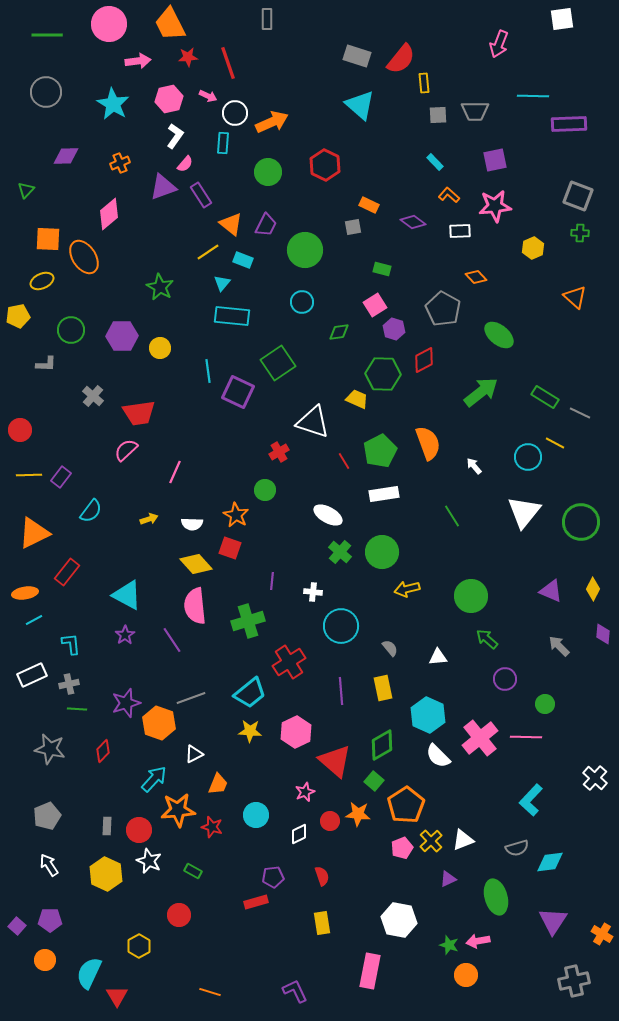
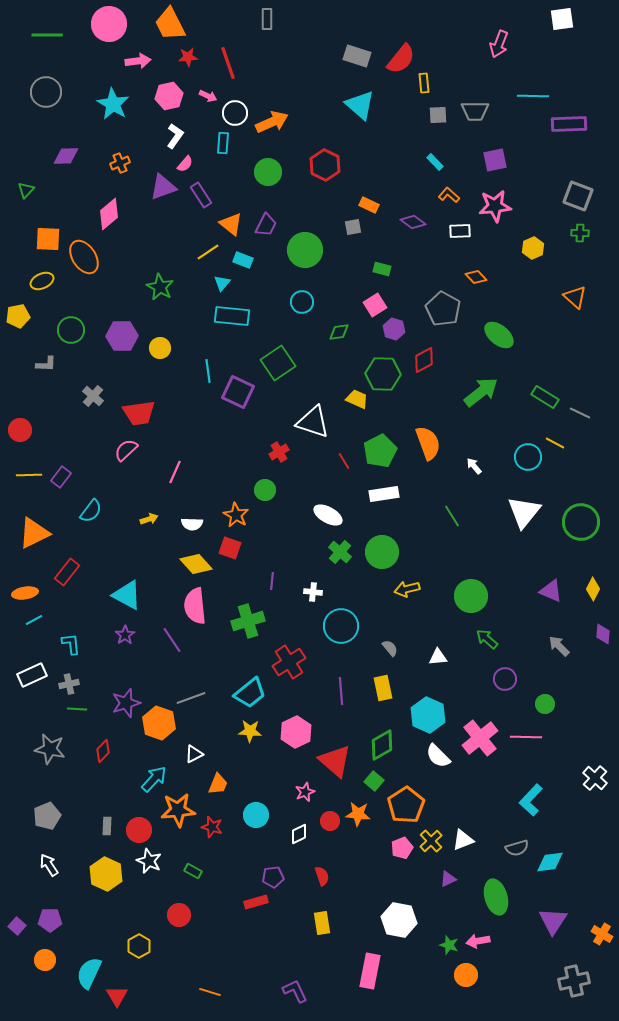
pink hexagon at (169, 99): moved 3 px up
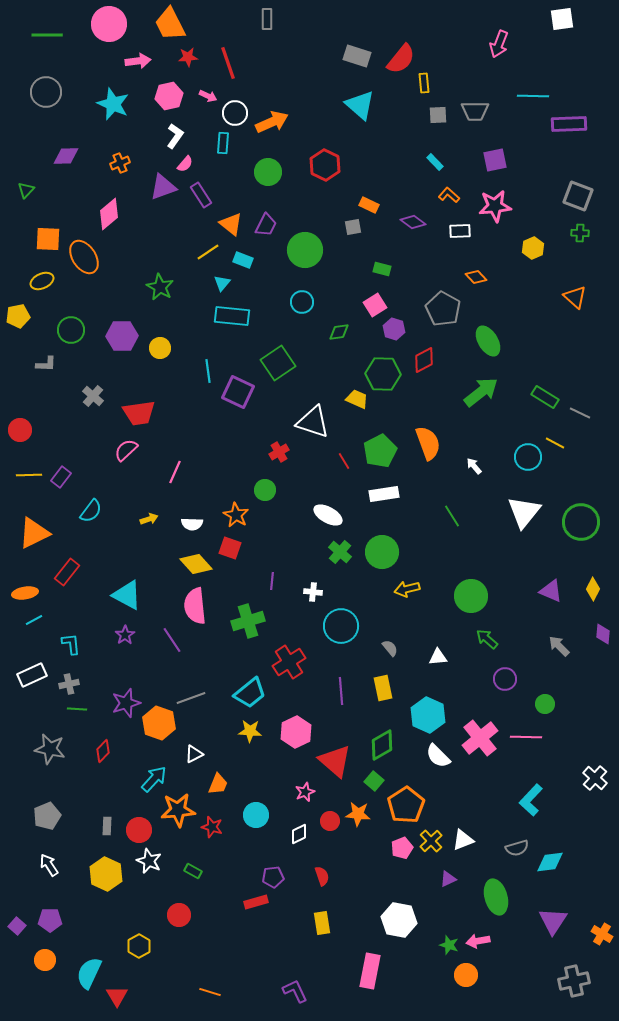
cyan star at (113, 104): rotated 8 degrees counterclockwise
green ellipse at (499, 335): moved 11 px left, 6 px down; rotated 20 degrees clockwise
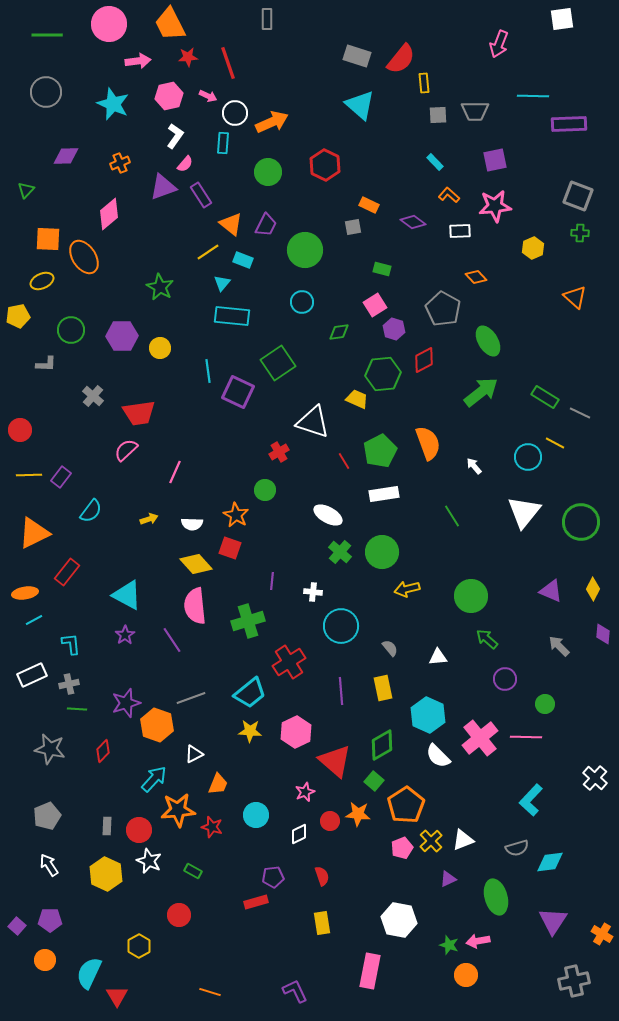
green hexagon at (383, 374): rotated 8 degrees counterclockwise
orange hexagon at (159, 723): moved 2 px left, 2 px down
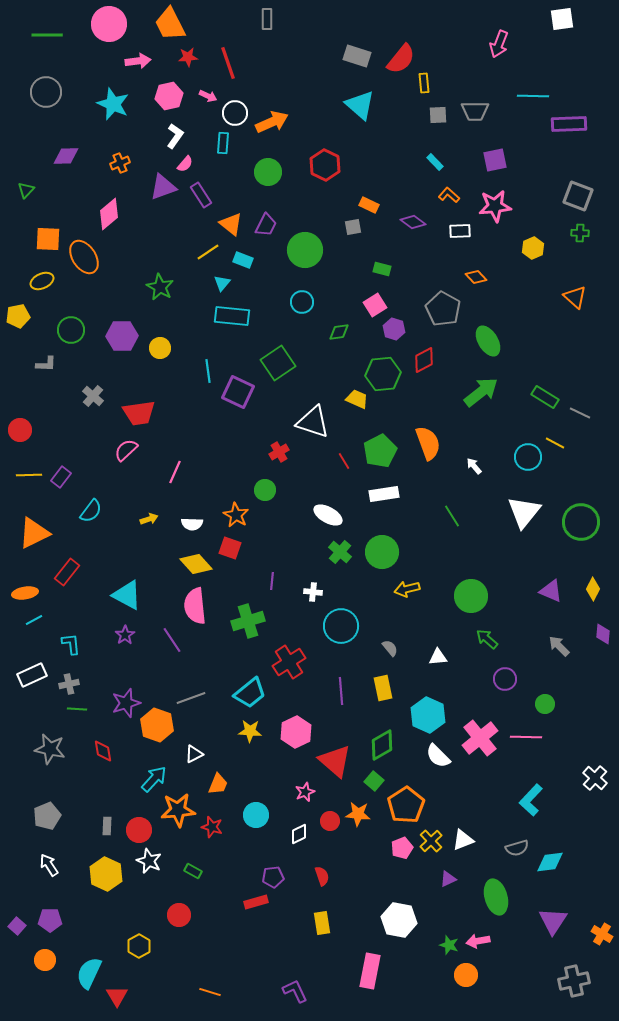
red diamond at (103, 751): rotated 55 degrees counterclockwise
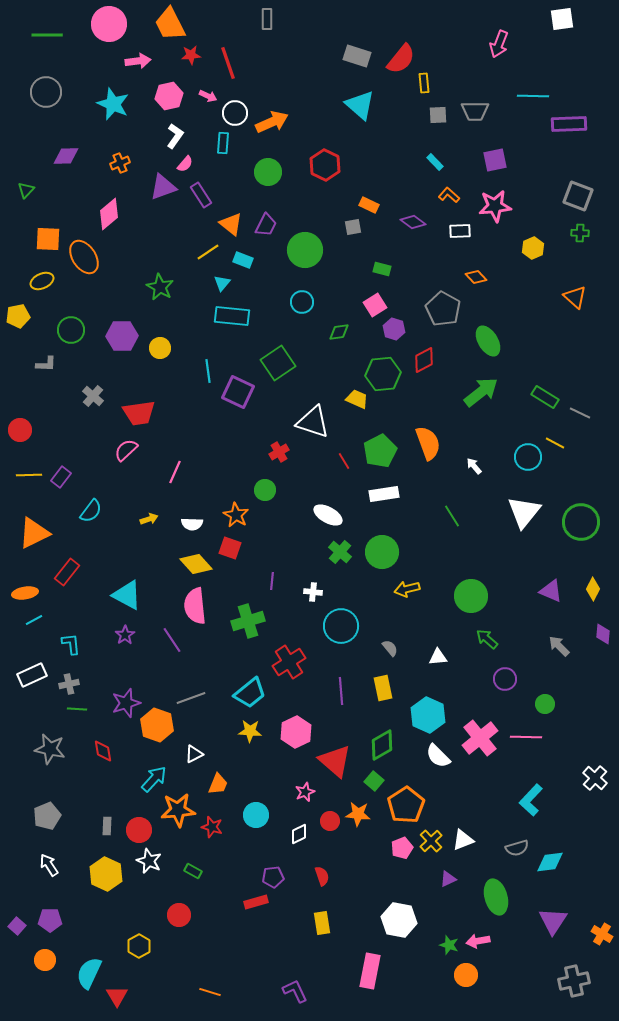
red star at (188, 57): moved 3 px right, 2 px up
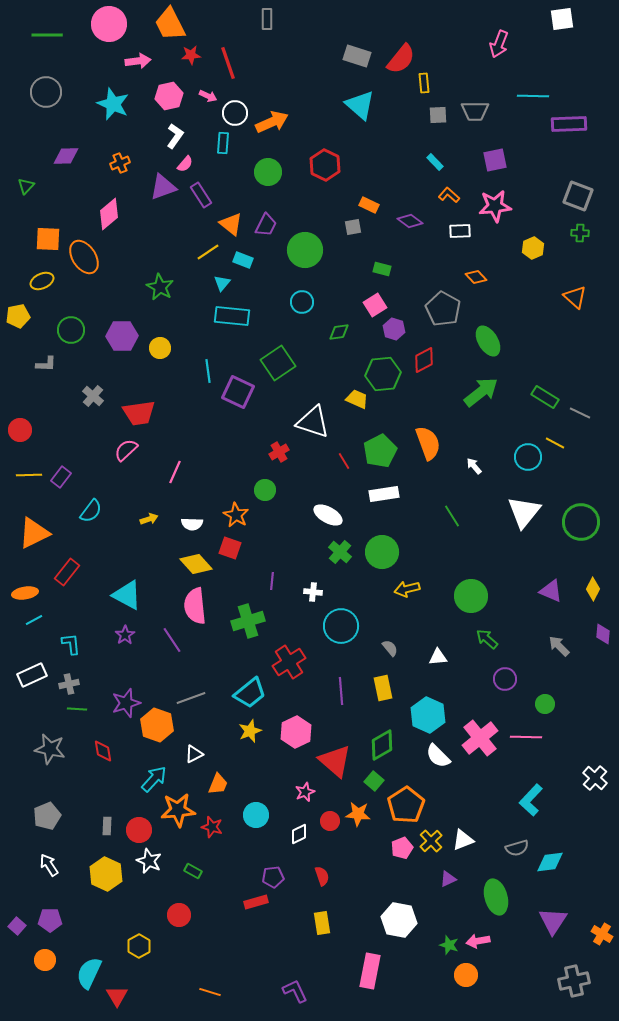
green triangle at (26, 190): moved 4 px up
purple diamond at (413, 222): moved 3 px left, 1 px up
yellow star at (250, 731): rotated 25 degrees counterclockwise
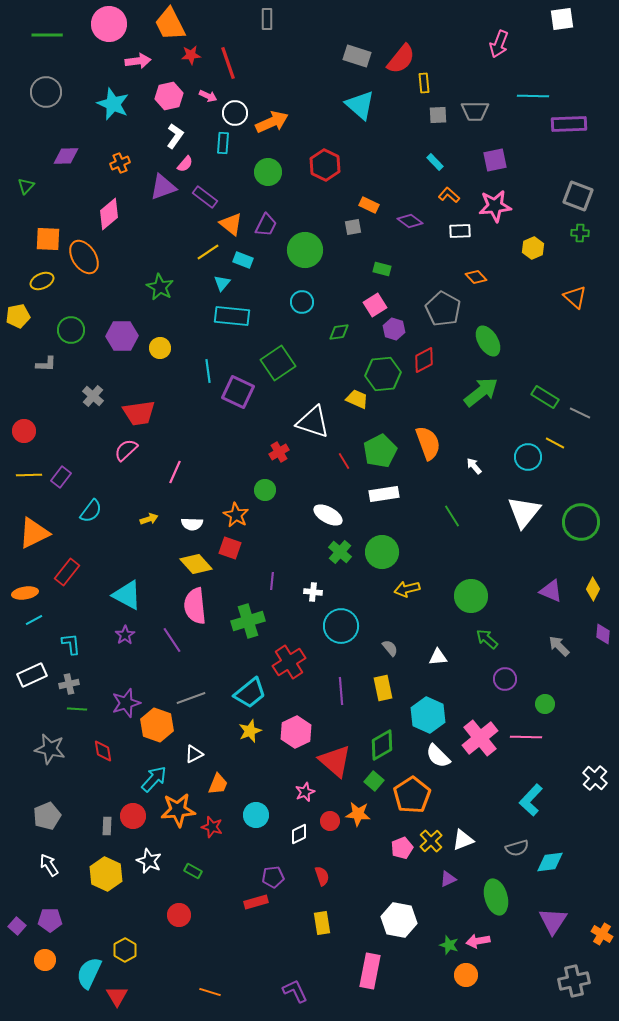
purple rectangle at (201, 195): moved 4 px right, 2 px down; rotated 20 degrees counterclockwise
red circle at (20, 430): moved 4 px right, 1 px down
orange pentagon at (406, 805): moved 6 px right, 10 px up
red circle at (139, 830): moved 6 px left, 14 px up
yellow hexagon at (139, 946): moved 14 px left, 4 px down
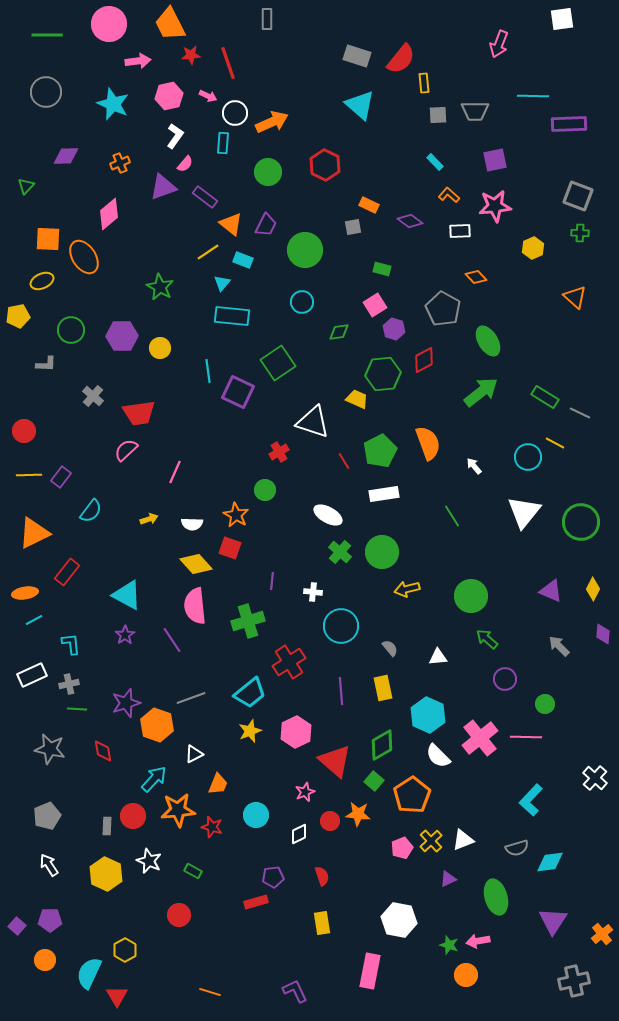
orange cross at (602, 934): rotated 20 degrees clockwise
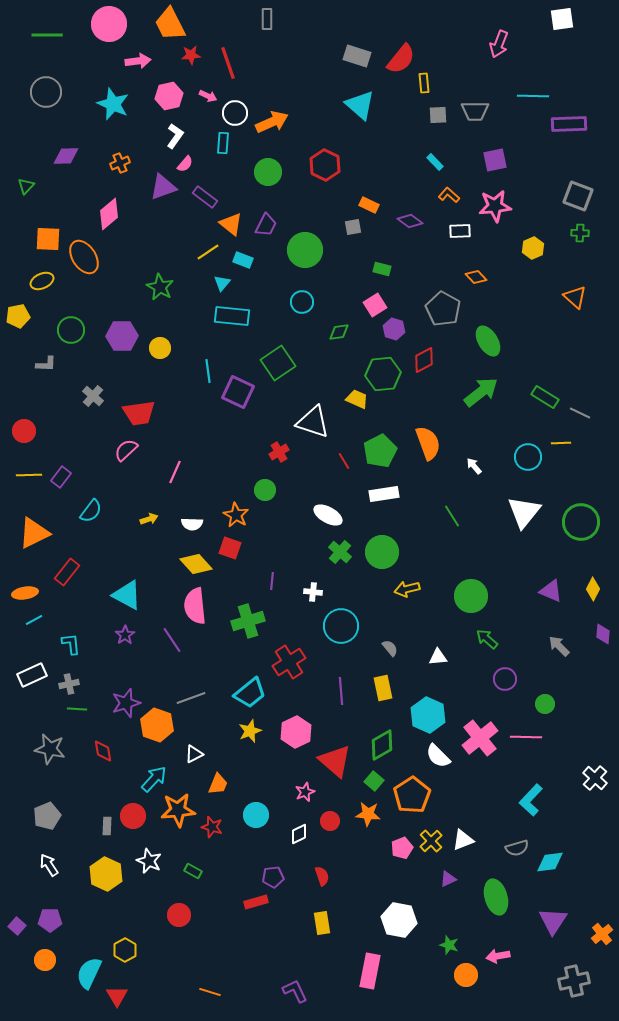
yellow line at (555, 443): moved 6 px right; rotated 30 degrees counterclockwise
orange star at (358, 814): moved 10 px right
pink arrow at (478, 941): moved 20 px right, 15 px down
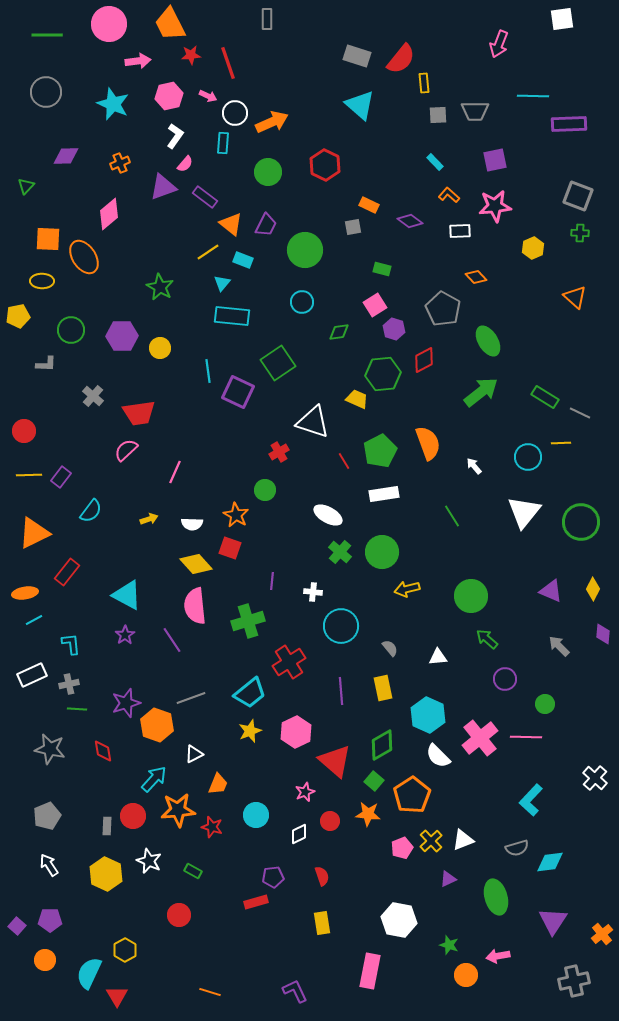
yellow ellipse at (42, 281): rotated 25 degrees clockwise
